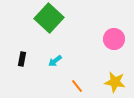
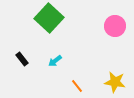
pink circle: moved 1 px right, 13 px up
black rectangle: rotated 48 degrees counterclockwise
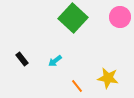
green square: moved 24 px right
pink circle: moved 5 px right, 9 px up
yellow star: moved 7 px left, 4 px up
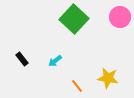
green square: moved 1 px right, 1 px down
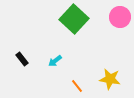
yellow star: moved 2 px right, 1 px down
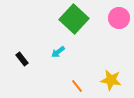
pink circle: moved 1 px left, 1 px down
cyan arrow: moved 3 px right, 9 px up
yellow star: moved 1 px right, 1 px down
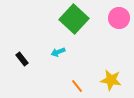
cyan arrow: rotated 16 degrees clockwise
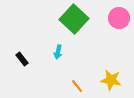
cyan arrow: rotated 56 degrees counterclockwise
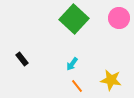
cyan arrow: moved 14 px right, 12 px down; rotated 24 degrees clockwise
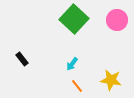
pink circle: moved 2 px left, 2 px down
